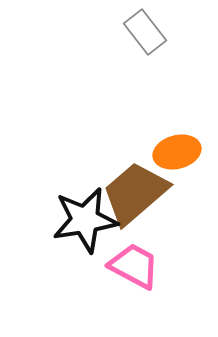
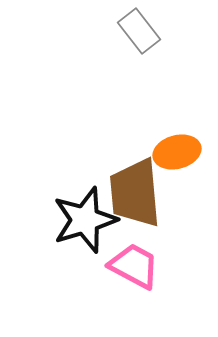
gray rectangle: moved 6 px left, 1 px up
brown trapezoid: rotated 54 degrees counterclockwise
black star: rotated 8 degrees counterclockwise
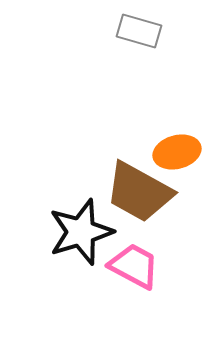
gray rectangle: rotated 36 degrees counterclockwise
brown trapezoid: moved 4 px right, 1 px up; rotated 56 degrees counterclockwise
black star: moved 4 px left, 12 px down
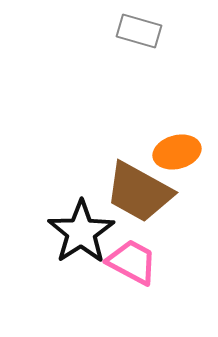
black star: rotated 16 degrees counterclockwise
pink trapezoid: moved 2 px left, 4 px up
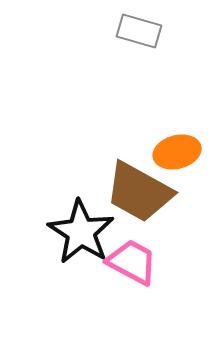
black star: rotated 6 degrees counterclockwise
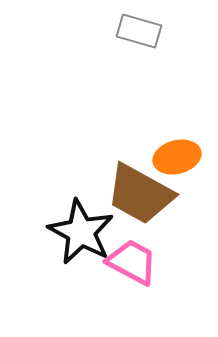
orange ellipse: moved 5 px down
brown trapezoid: moved 1 px right, 2 px down
black star: rotated 4 degrees counterclockwise
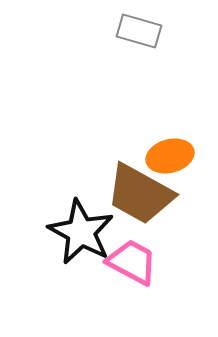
orange ellipse: moved 7 px left, 1 px up
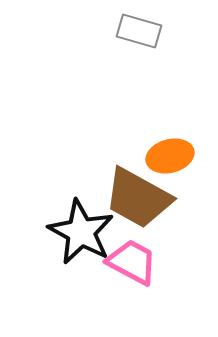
brown trapezoid: moved 2 px left, 4 px down
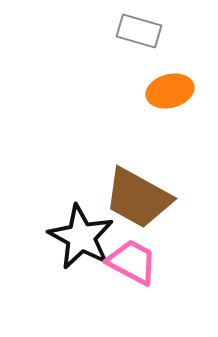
orange ellipse: moved 65 px up
black star: moved 5 px down
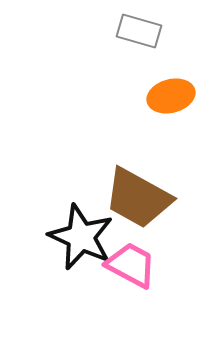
orange ellipse: moved 1 px right, 5 px down
black star: rotated 4 degrees counterclockwise
pink trapezoid: moved 1 px left, 3 px down
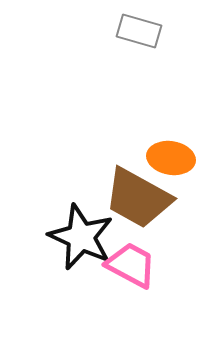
orange ellipse: moved 62 px down; rotated 24 degrees clockwise
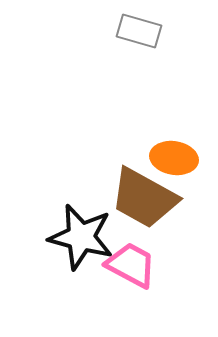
orange ellipse: moved 3 px right
brown trapezoid: moved 6 px right
black star: rotated 10 degrees counterclockwise
